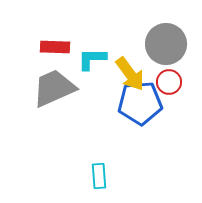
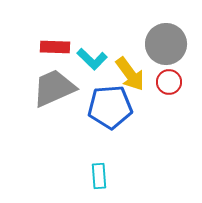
cyan L-shape: rotated 136 degrees counterclockwise
blue pentagon: moved 30 px left, 4 px down
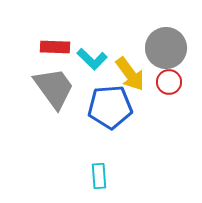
gray circle: moved 4 px down
gray trapezoid: rotated 78 degrees clockwise
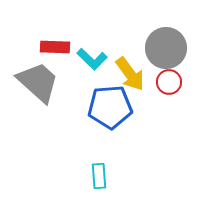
gray trapezoid: moved 16 px left, 6 px up; rotated 12 degrees counterclockwise
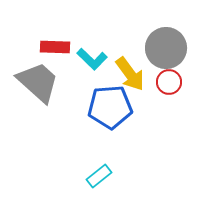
cyan rectangle: rotated 55 degrees clockwise
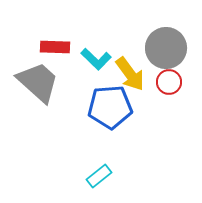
cyan L-shape: moved 4 px right
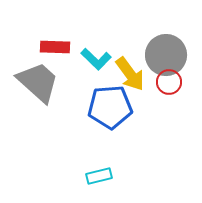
gray circle: moved 7 px down
cyan rectangle: rotated 25 degrees clockwise
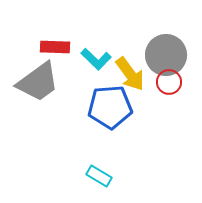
gray trapezoid: rotated 102 degrees clockwise
cyan rectangle: rotated 45 degrees clockwise
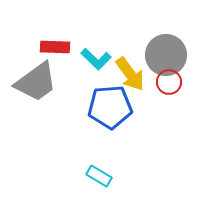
gray trapezoid: moved 2 px left
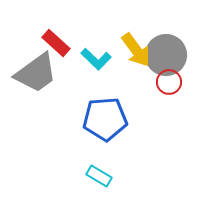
red rectangle: moved 1 px right, 4 px up; rotated 40 degrees clockwise
yellow arrow: moved 6 px right, 24 px up
gray trapezoid: moved 9 px up
blue pentagon: moved 5 px left, 12 px down
